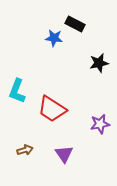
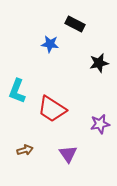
blue star: moved 4 px left, 6 px down
purple triangle: moved 4 px right
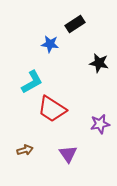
black rectangle: rotated 60 degrees counterclockwise
black star: rotated 24 degrees clockwise
cyan L-shape: moved 15 px right, 9 px up; rotated 140 degrees counterclockwise
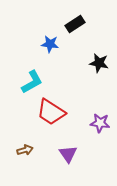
red trapezoid: moved 1 px left, 3 px down
purple star: moved 1 px up; rotated 18 degrees clockwise
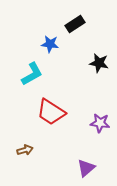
cyan L-shape: moved 8 px up
purple triangle: moved 18 px right, 14 px down; rotated 24 degrees clockwise
